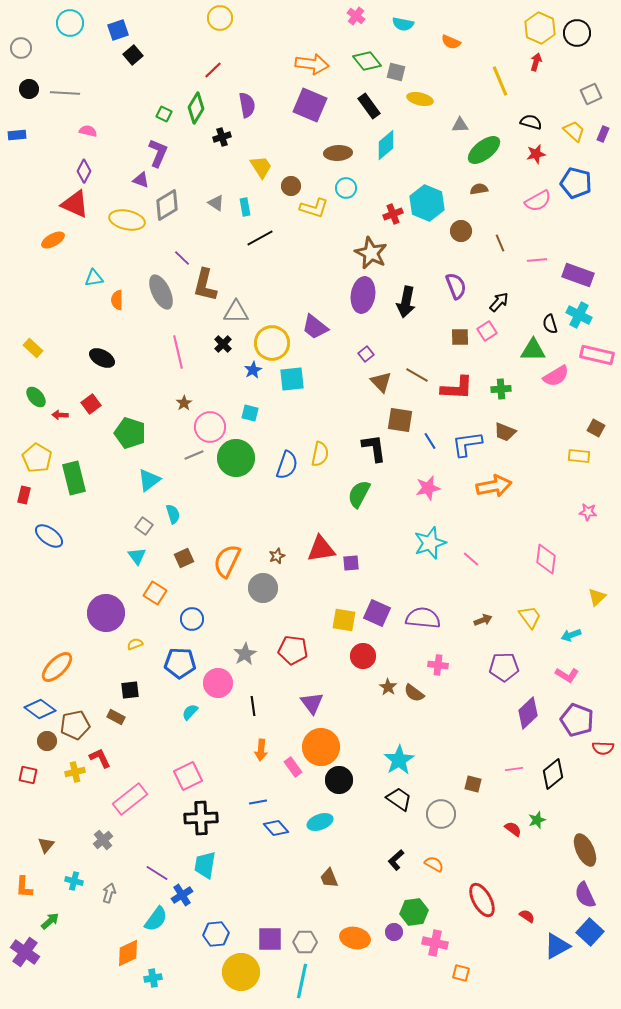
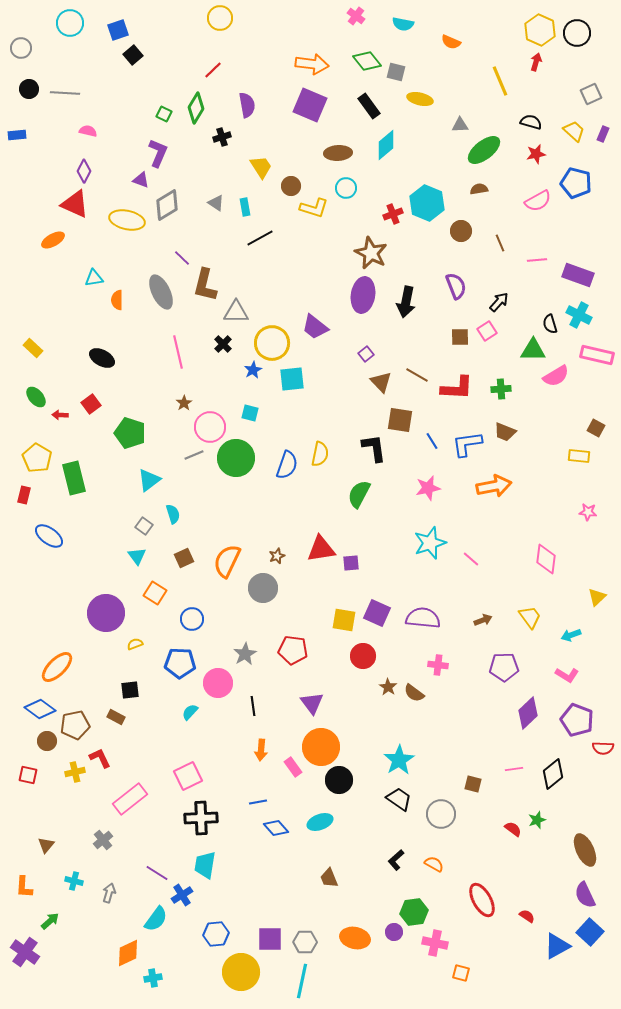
yellow hexagon at (540, 28): moved 2 px down
blue line at (430, 441): moved 2 px right
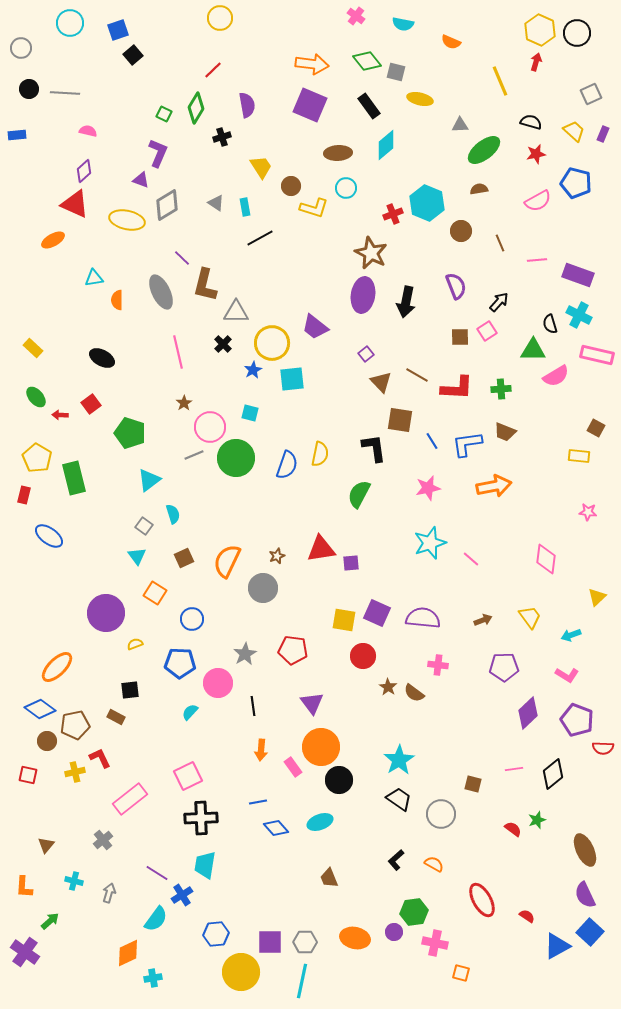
purple diamond at (84, 171): rotated 20 degrees clockwise
purple square at (270, 939): moved 3 px down
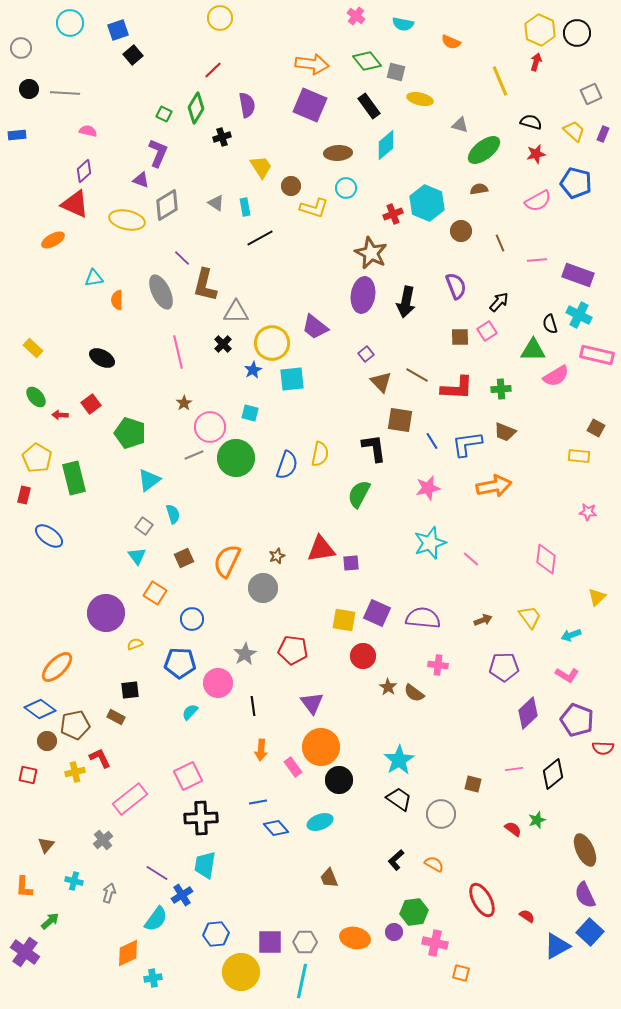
gray triangle at (460, 125): rotated 18 degrees clockwise
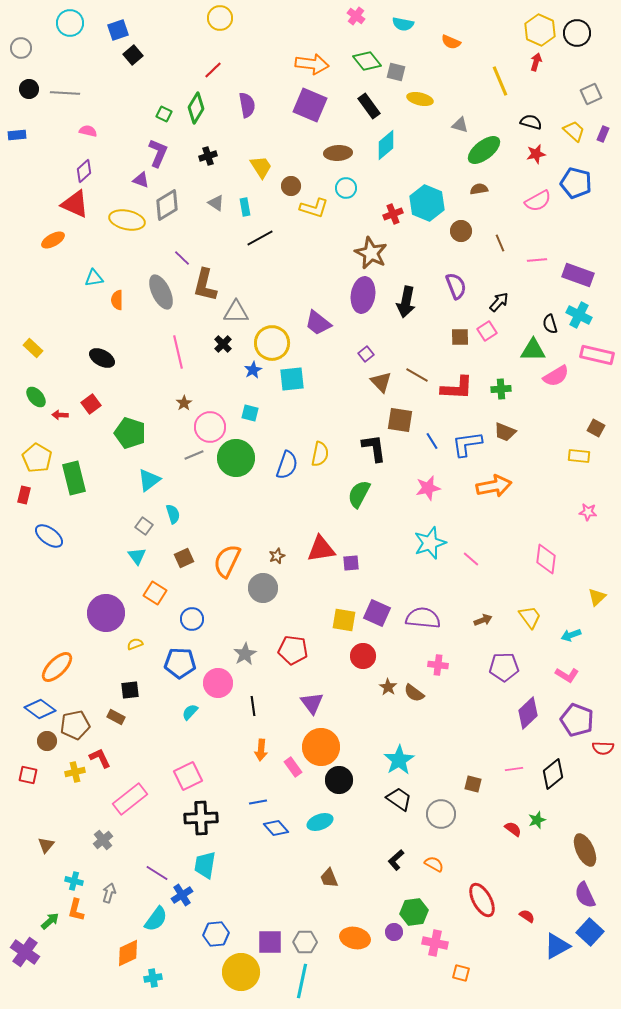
black cross at (222, 137): moved 14 px left, 19 px down
purple trapezoid at (315, 327): moved 3 px right, 4 px up
orange L-shape at (24, 887): moved 52 px right, 23 px down; rotated 10 degrees clockwise
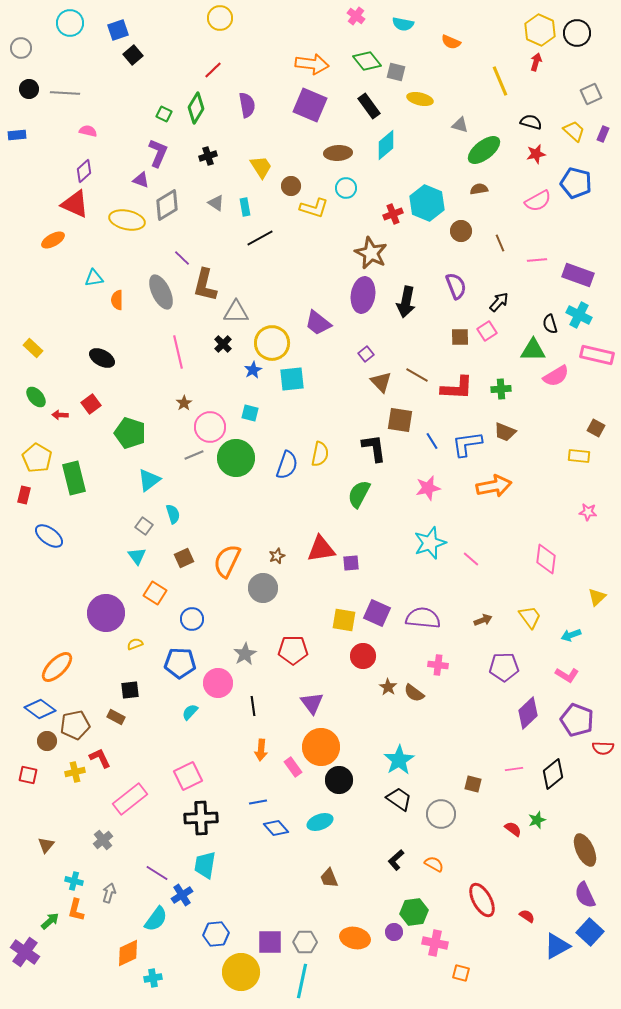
red pentagon at (293, 650): rotated 8 degrees counterclockwise
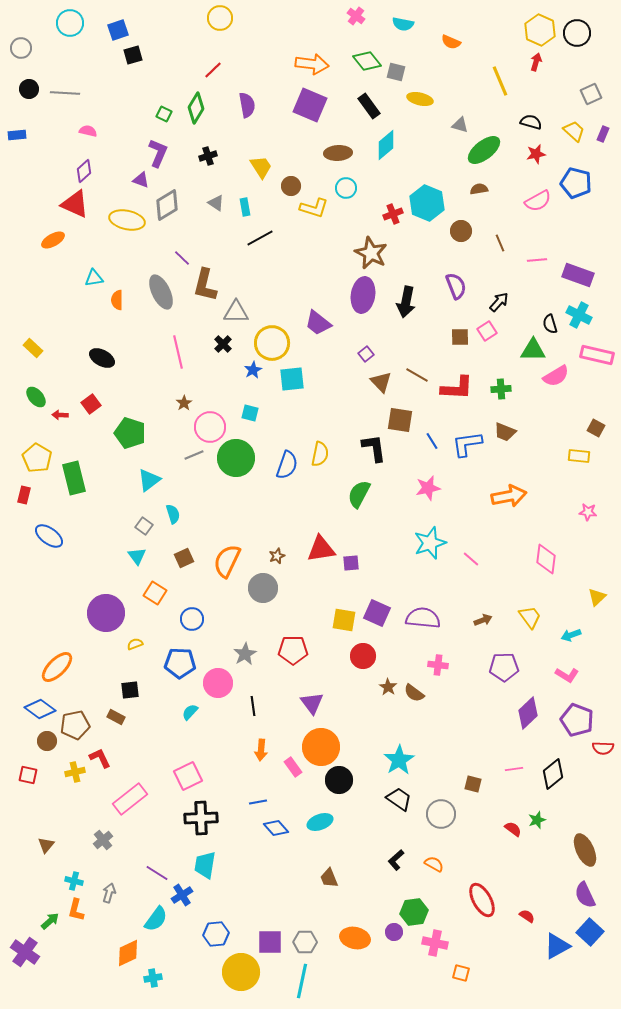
black square at (133, 55): rotated 24 degrees clockwise
orange arrow at (494, 486): moved 15 px right, 10 px down
